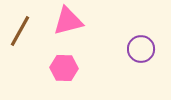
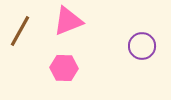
pink triangle: rotated 8 degrees counterclockwise
purple circle: moved 1 px right, 3 px up
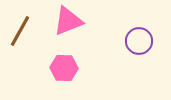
purple circle: moved 3 px left, 5 px up
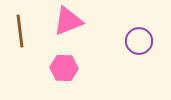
brown line: rotated 36 degrees counterclockwise
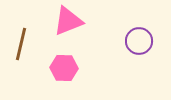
brown line: moved 1 px right, 13 px down; rotated 20 degrees clockwise
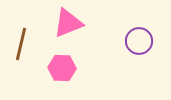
pink triangle: moved 2 px down
pink hexagon: moved 2 px left
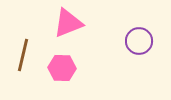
brown line: moved 2 px right, 11 px down
